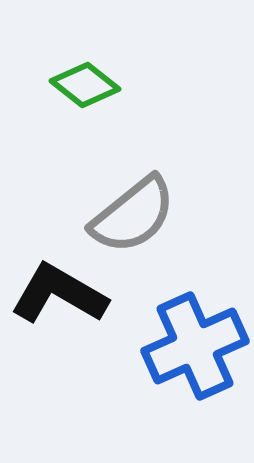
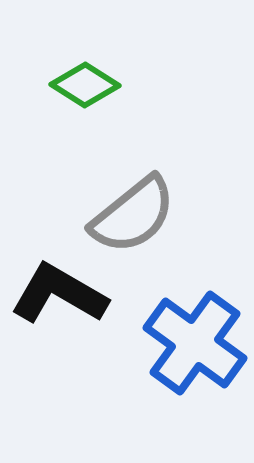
green diamond: rotated 6 degrees counterclockwise
blue cross: moved 3 px up; rotated 30 degrees counterclockwise
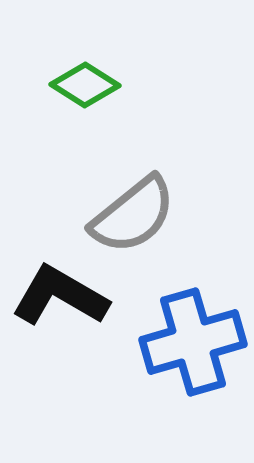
black L-shape: moved 1 px right, 2 px down
blue cross: moved 2 px left, 1 px up; rotated 38 degrees clockwise
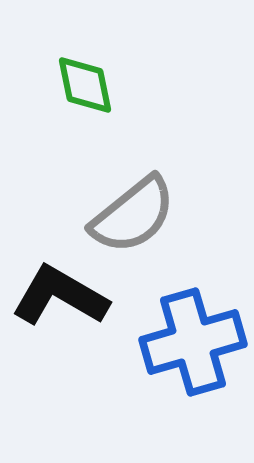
green diamond: rotated 46 degrees clockwise
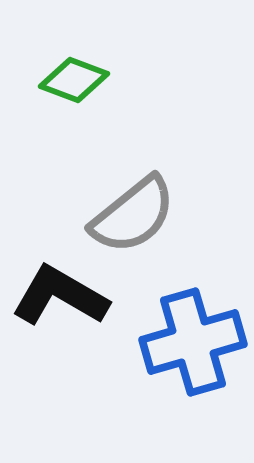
green diamond: moved 11 px left, 5 px up; rotated 58 degrees counterclockwise
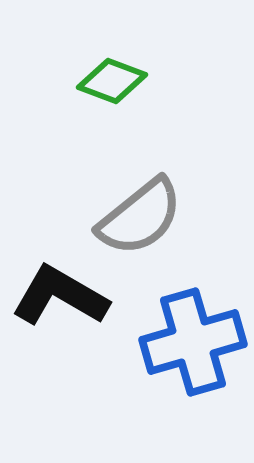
green diamond: moved 38 px right, 1 px down
gray semicircle: moved 7 px right, 2 px down
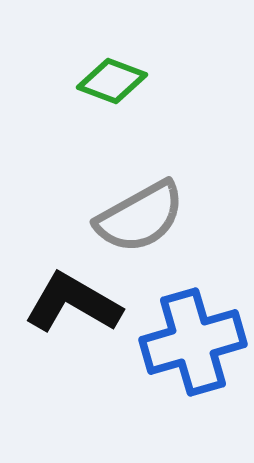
gray semicircle: rotated 10 degrees clockwise
black L-shape: moved 13 px right, 7 px down
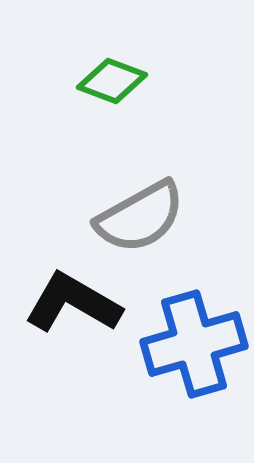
blue cross: moved 1 px right, 2 px down
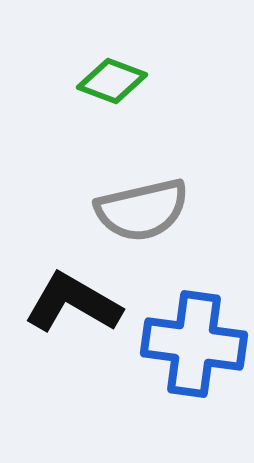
gray semicircle: moved 2 px right, 7 px up; rotated 16 degrees clockwise
blue cross: rotated 24 degrees clockwise
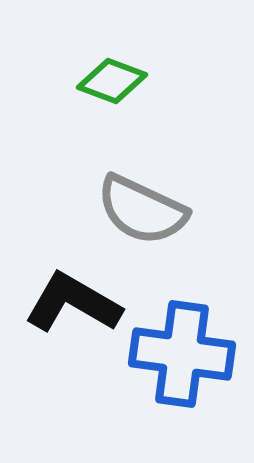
gray semicircle: rotated 38 degrees clockwise
blue cross: moved 12 px left, 10 px down
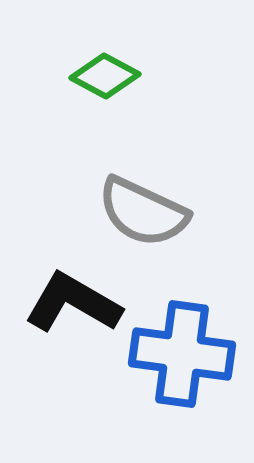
green diamond: moved 7 px left, 5 px up; rotated 8 degrees clockwise
gray semicircle: moved 1 px right, 2 px down
